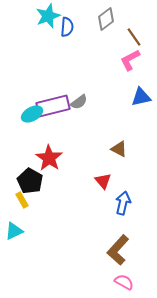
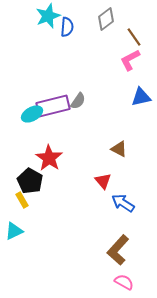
gray semicircle: moved 1 px left, 1 px up; rotated 18 degrees counterclockwise
blue arrow: rotated 70 degrees counterclockwise
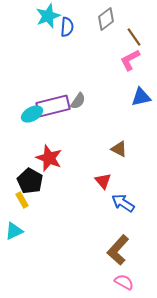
red star: rotated 12 degrees counterclockwise
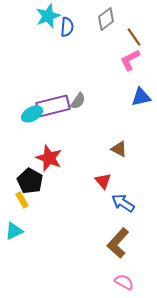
brown L-shape: moved 7 px up
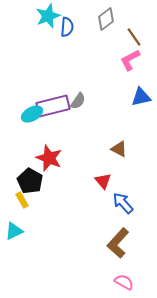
blue arrow: rotated 15 degrees clockwise
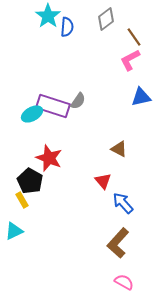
cyan star: rotated 15 degrees counterclockwise
purple rectangle: rotated 32 degrees clockwise
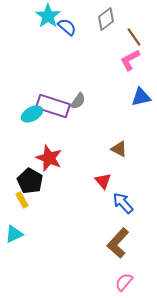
blue semicircle: rotated 54 degrees counterclockwise
cyan triangle: moved 3 px down
pink semicircle: rotated 78 degrees counterclockwise
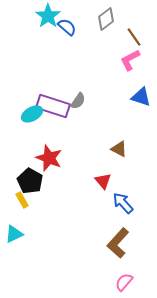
blue triangle: rotated 30 degrees clockwise
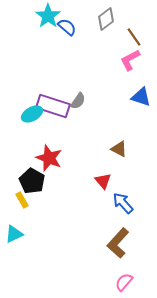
black pentagon: moved 2 px right
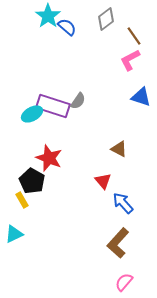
brown line: moved 1 px up
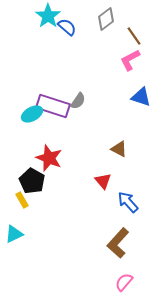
blue arrow: moved 5 px right, 1 px up
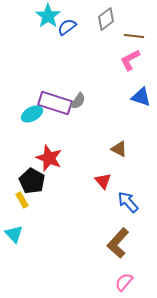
blue semicircle: rotated 78 degrees counterclockwise
brown line: rotated 48 degrees counterclockwise
purple rectangle: moved 2 px right, 3 px up
cyan triangle: rotated 48 degrees counterclockwise
